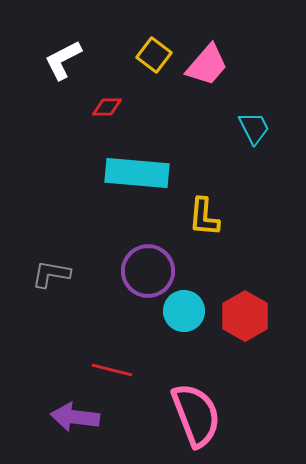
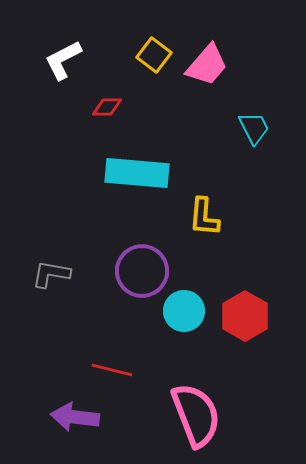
purple circle: moved 6 px left
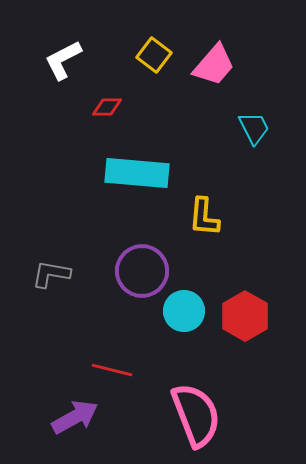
pink trapezoid: moved 7 px right
purple arrow: rotated 144 degrees clockwise
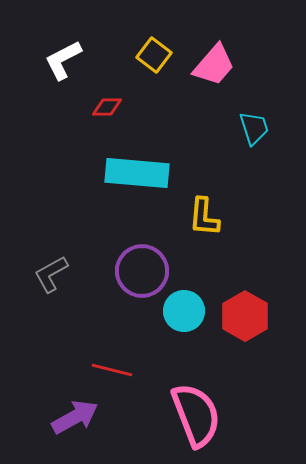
cyan trapezoid: rotated 9 degrees clockwise
gray L-shape: rotated 39 degrees counterclockwise
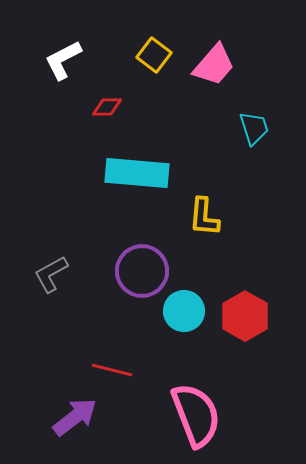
purple arrow: rotated 9 degrees counterclockwise
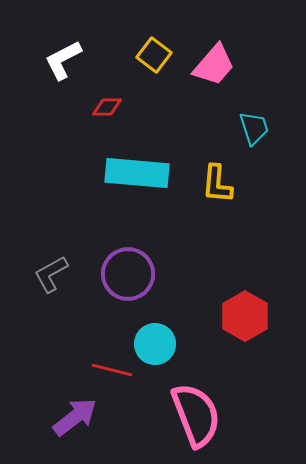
yellow L-shape: moved 13 px right, 33 px up
purple circle: moved 14 px left, 3 px down
cyan circle: moved 29 px left, 33 px down
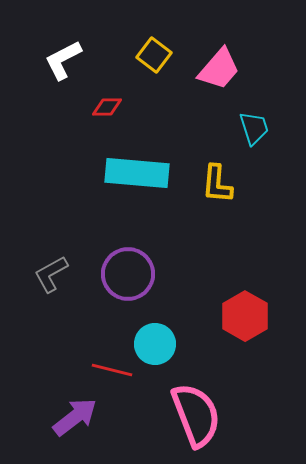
pink trapezoid: moved 5 px right, 4 px down
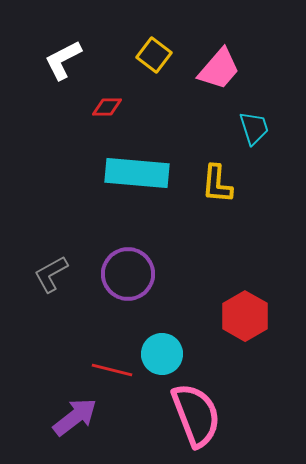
cyan circle: moved 7 px right, 10 px down
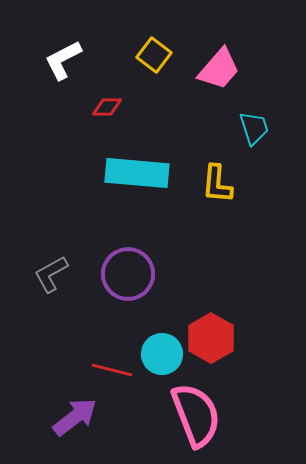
red hexagon: moved 34 px left, 22 px down
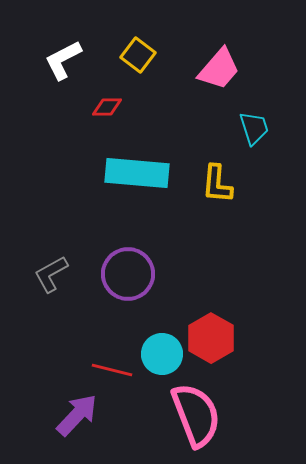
yellow square: moved 16 px left
purple arrow: moved 2 px right, 2 px up; rotated 9 degrees counterclockwise
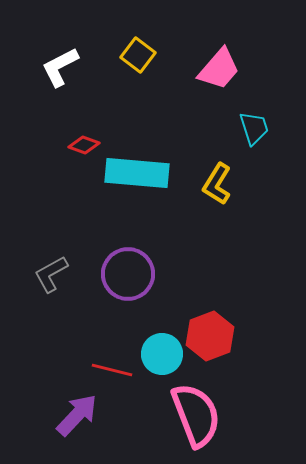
white L-shape: moved 3 px left, 7 px down
red diamond: moved 23 px left, 38 px down; rotated 20 degrees clockwise
yellow L-shape: rotated 27 degrees clockwise
red hexagon: moved 1 px left, 2 px up; rotated 9 degrees clockwise
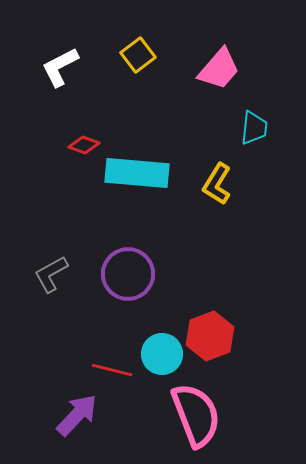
yellow square: rotated 16 degrees clockwise
cyan trapezoid: rotated 24 degrees clockwise
